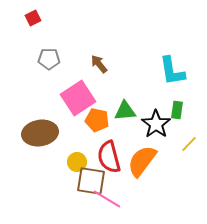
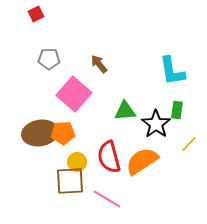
red square: moved 3 px right, 4 px up
pink square: moved 4 px left, 4 px up; rotated 16 degrees counterclockwise
orange pentagon: moved 34 px left, 13 px down; rotated 15 degrees counterclockwise
orange semicircle: rotated 20 degrees clockwise
brown square: moved 21 px left; rotated 12 degrees counterclockwise
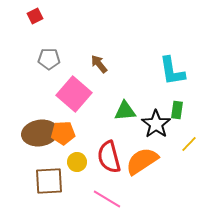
red square: moved 1 px left, 2 px down
brown square: moved 21 px left
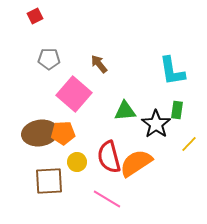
orange semicircle: moved 6 px left, 2 px down
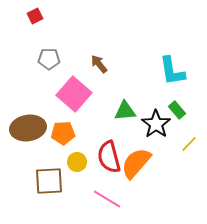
green rectangle: rotated 48 degrees counterclockwise
brown ellipse: moved 12 px left, 5 px up
orange semicircle: rotated 16 degrees counterclockwise
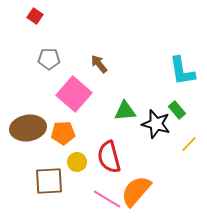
red square: rotated 28 degrees counterclockwise
cyan L-shape: moved 10 px right
black star: rotated 20 degrees counterclockwise
orange semicircle: moved 28 px down
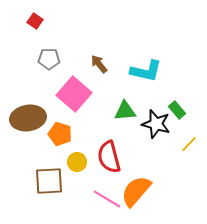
red square: moved 5 px down
cyan L-shape: moved 36 px left; rotated 68 degrees counterclockwise
brown ellipse: moved 10 px up
orange pentagon: moved 3 px left, 1 px down; rotated 20 degrees clockwise
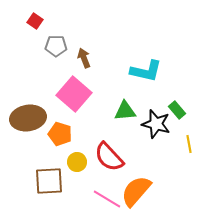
gray pentagon: moved 7 px right, 13 px up
brown arrow: moved 15 px left, 6 px up; rotated 18 degrees clockwise
yellow line: rotated 54 degrees counterclockwise
red semicircle: rotated 28 degrees counterclockwise
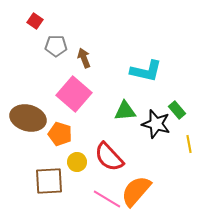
brown ellipse: rotated 24 degrees clockwise
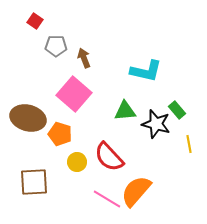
brown square: moved 15 px left, 1 px down
